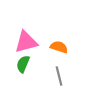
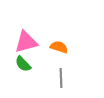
green semicircle: rotated 66 degrees counterclockwise
gray line: moved 2 px right, 2 px down; rotated 12 degrees clockwise
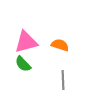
orange semicircle: moved 1 px right, 2 px up
gray line: moved 2 px right, 2 px down
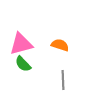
pink triangle: moved 5 px left, 2 px down
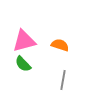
pink triangle: moved 3 px right, 3 px up
gray line: rotated 12 degrees clockwise
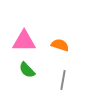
pink triangle: rotated 15 degrees clockwise
green semicircle: moved 4 px right, 6 px down
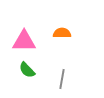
orange semicircle: moved 2 px right, 12 px up; rotated 18 degrees counterclockwise
gray line: moved 1 px left, 1 px up
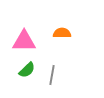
green semicircle: rotated 90 degrees counterclockwise
gray line: moved 10 px left, 4 px up
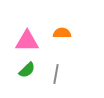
pink triangle: moved 3 px right
gray line: moved 4 px right, 1 px up
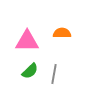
green semicircle: moved 3 px right, 1 px down
gray line: moved 2 px left
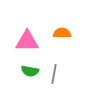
green semicircle: rotated 54 degrees clockwise
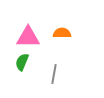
pink triangle: moved 1 px right, 4 px up
green semicircle: moved 8 px left, 9 px up; rotated 102 degrees clockwise
